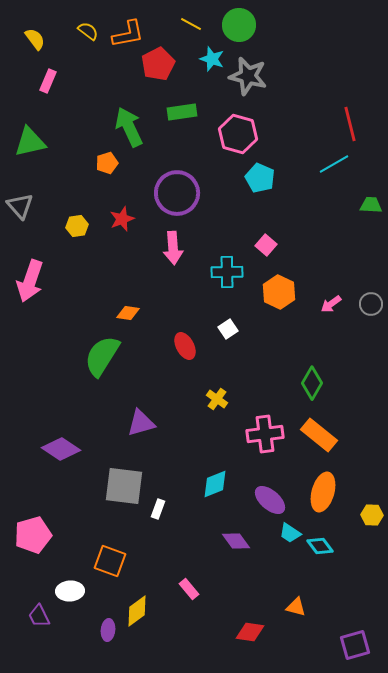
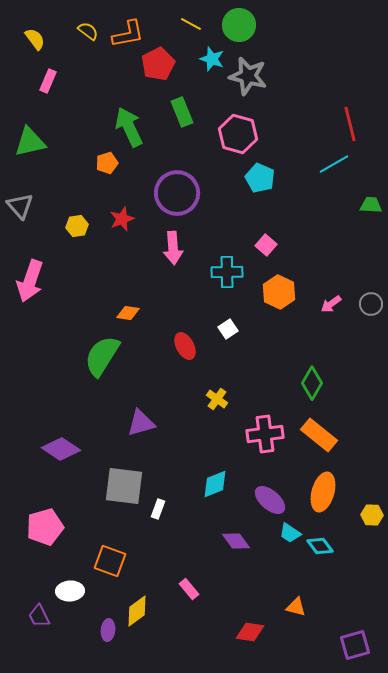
green rectangle at (182, 112): rotated 76 degrees clockwise
pink pentagon at (33, 535): moved 12 px right, 8 px up
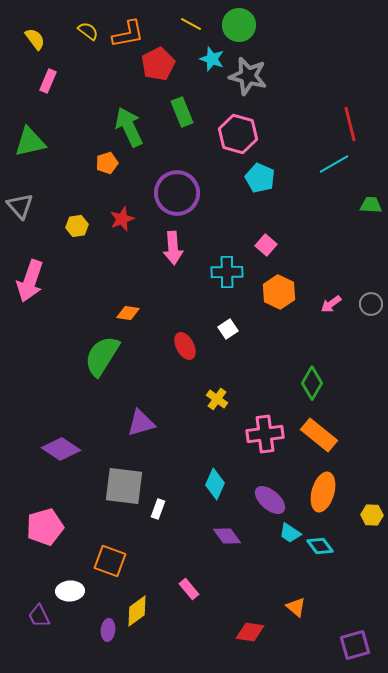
cyan diamond at (215, 484): rotated 44 degrees counterclockwise
purple diamond at (236, 541): moved 9 px left, 5 px up
orange triangle at (296, 607): rotated 25 degrees clockwise
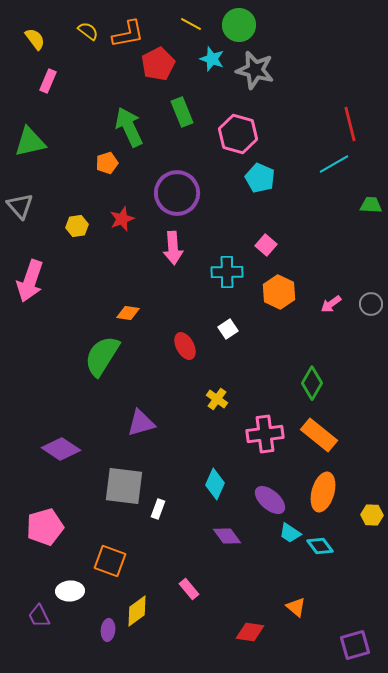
gray star at (248, 76): moved 7 px right, 6 px up
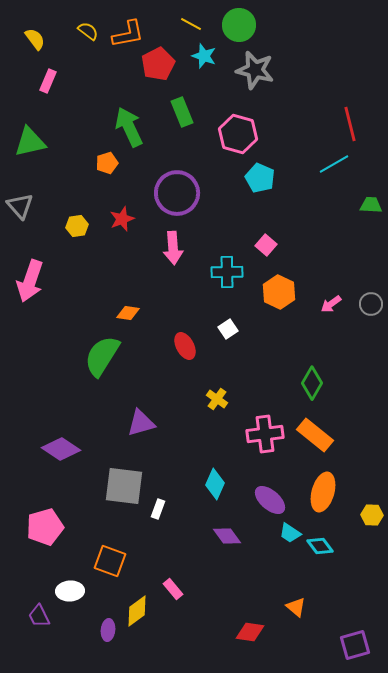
cyan star at (212, 59): moved 8 px left, 3 px up
orange rectangle at (319, 435): moved 4 px left
pink rectangle at (189, 589): moved 16 px left
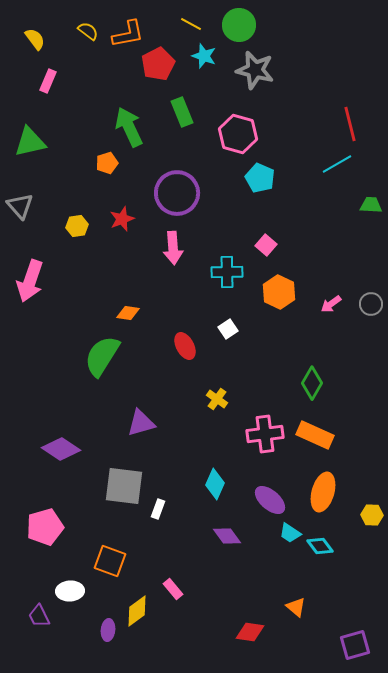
cyan line at (334, 164): moved 3 px right
orange rectangle at (315, 435): rotated 15 degrees counterclockwise
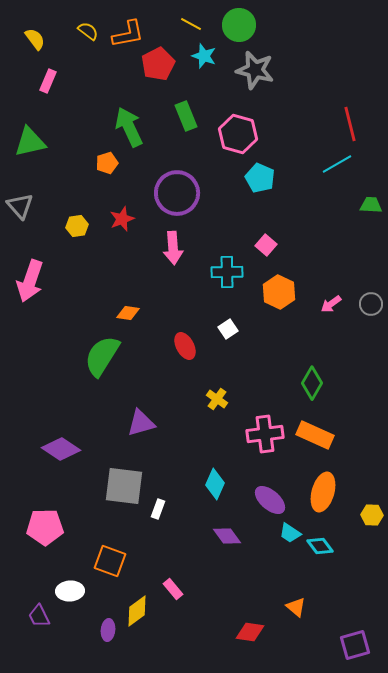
green rectangle at (182, 112): moved 4 px right, 4 px down
pink pentagon at (45, 527): rotated 15 degrees clockwise
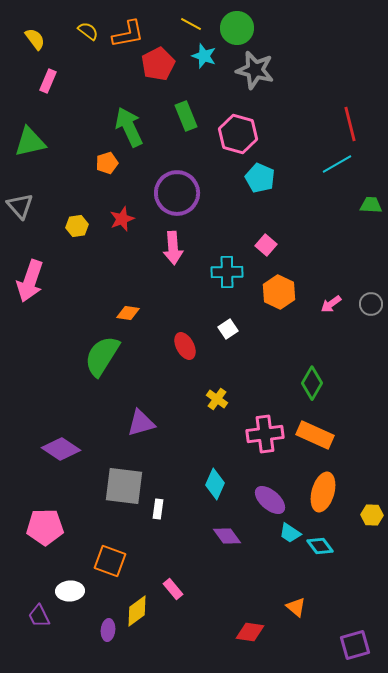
green circle at (239, 25): moved 2 px left, 3 px down
white rectangle at (158, 509): rotated 12 degrees counterclockwise
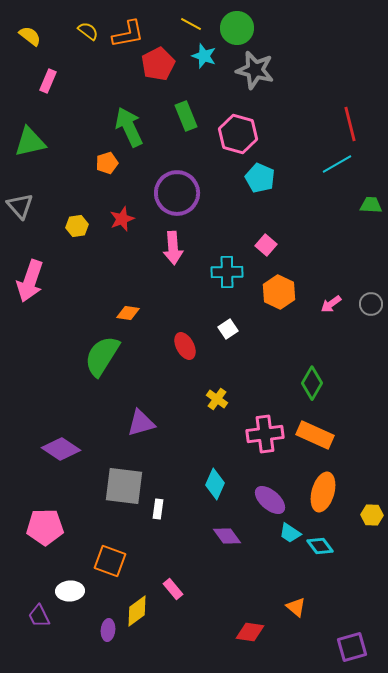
yellow semicircle at (35, 39): moved 5 px left, 3 px up; rotated 15 degrees counterclockwise
purple square at (355, 645): moved 3 px left, 2 px down
